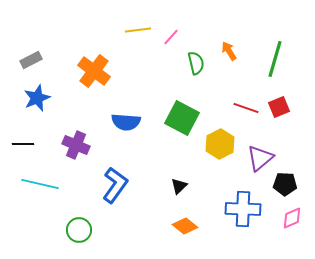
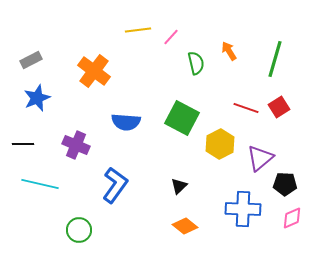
red square: rotated 10 degrees counterclockwise
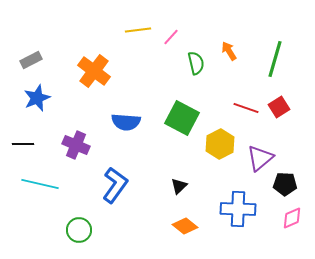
blue cross: moved 5 px left
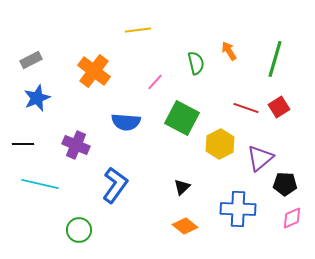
pink line: moved 16 px left, 45 px down
black triangle: moved 3 px right, 1 px down
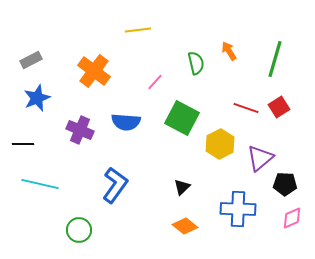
purple cross: moved 4 px right, 15 px up
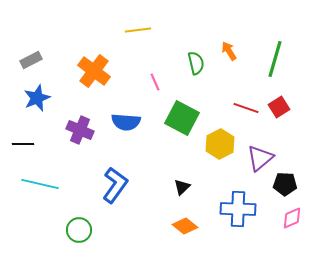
pink line: rotated 66 degrees counterclockwise
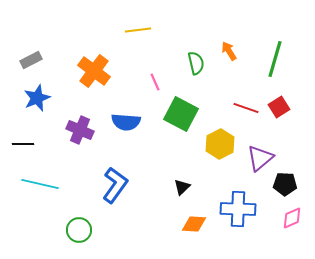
green square: moved 1 px left, 4 px up
orange diamond: moved 9 px right, 2 px up; rotated 35 degrees counterclockwise
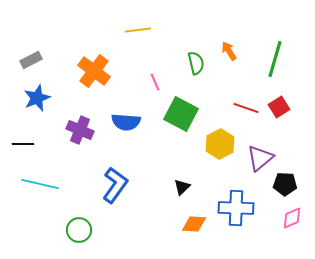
blue cross: moved 2 px left, 1 px up
